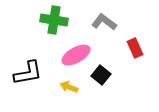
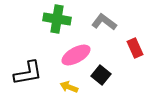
green cross: moved 3 px right, 1 px up
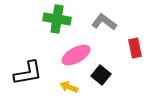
red rectangle: rotated 12 degrees clockwise
